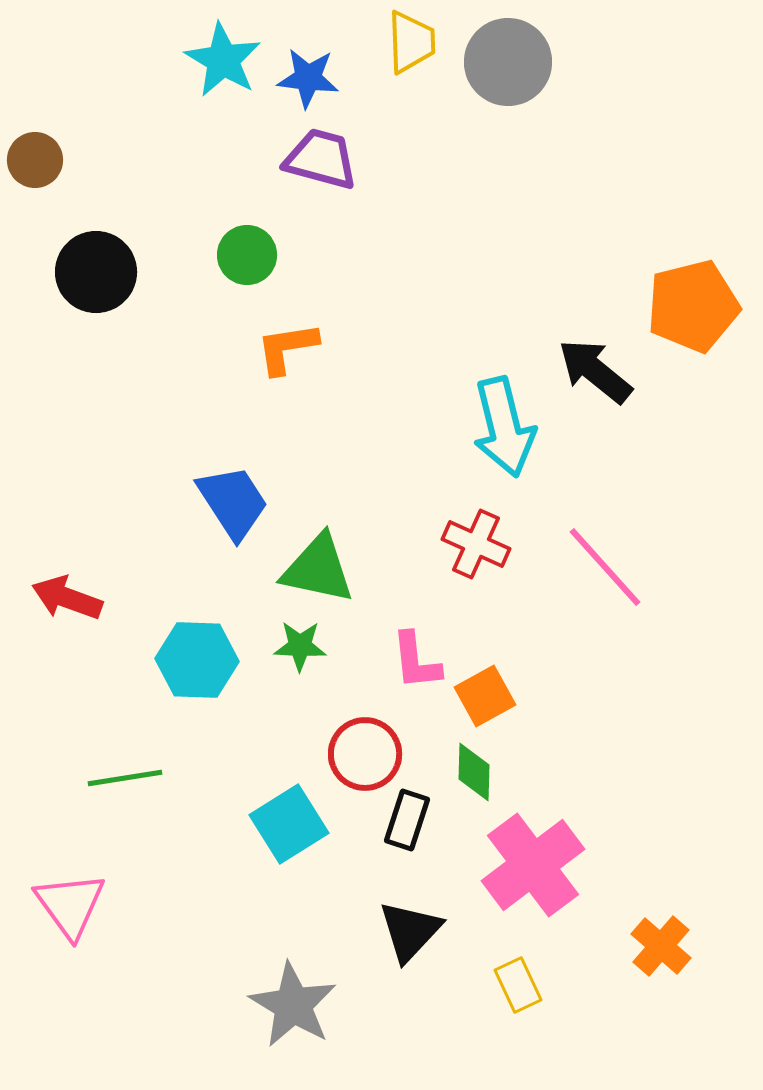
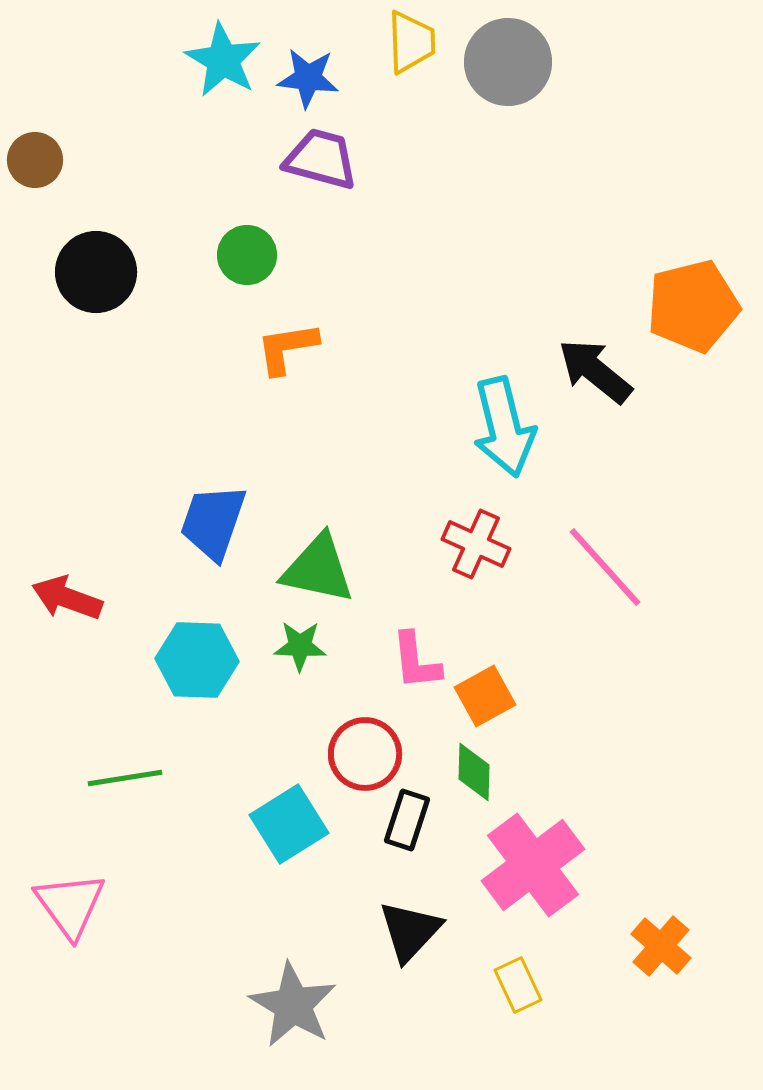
blue trapezoid: moved 20 px left, 20 px down; rotated 128 degrees counterclockwise
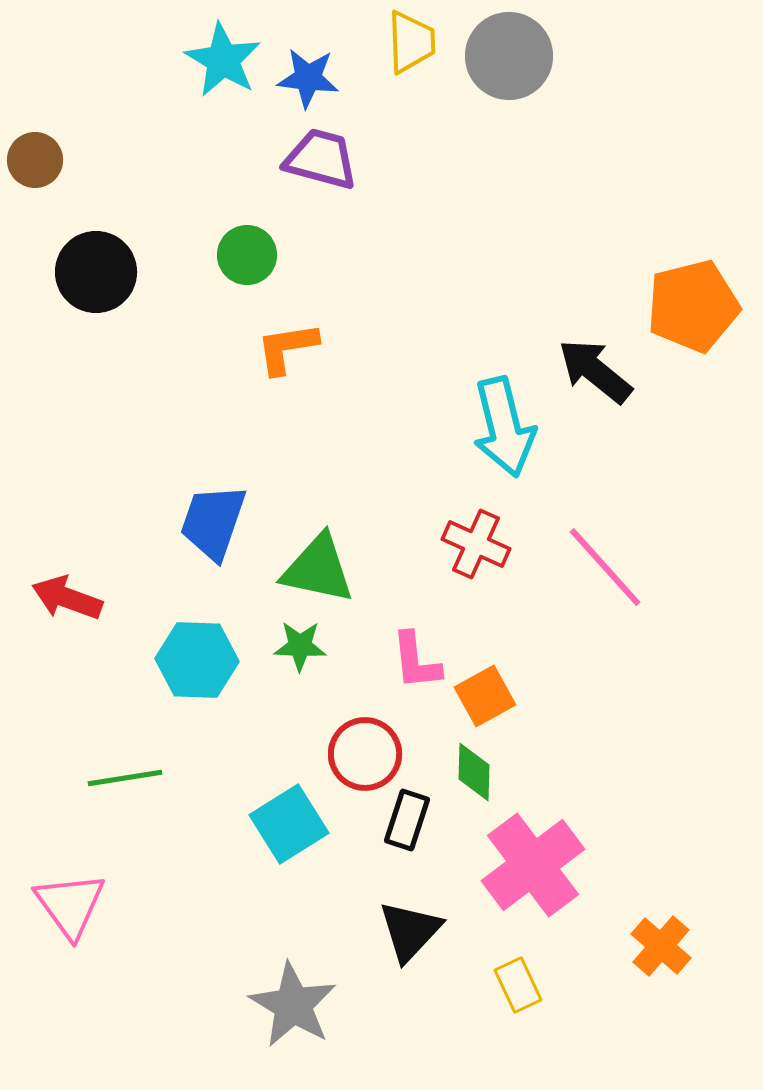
gray circle: moved 1 px right, 6 px up
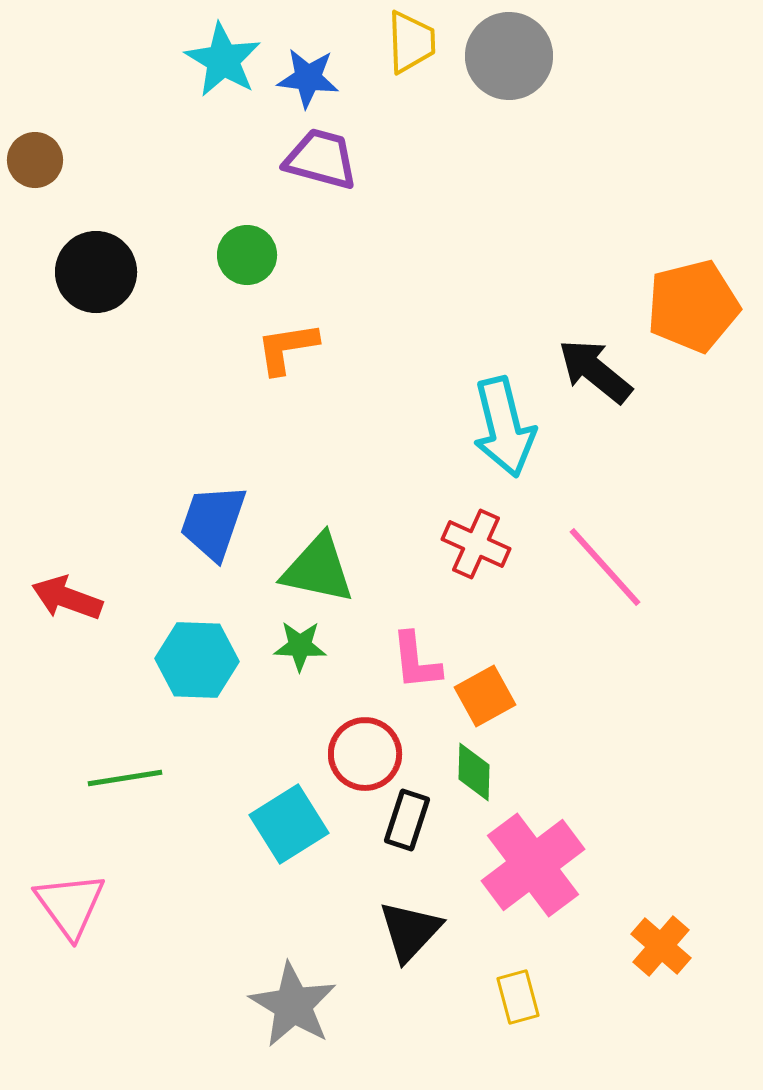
yellow rectangle: moved 12 px down; rotated 10 degrees clockwise
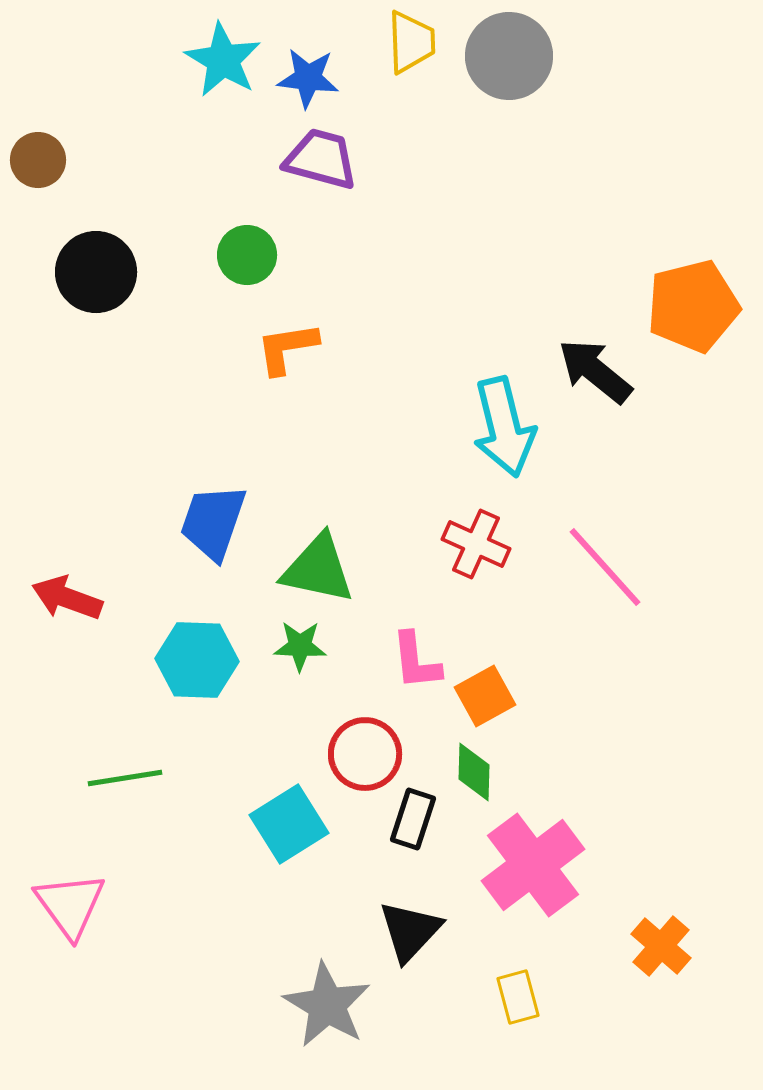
brown circle: moved 3 px right
black rectangle: moved 6 px right, 1 px up
gray star: moved 34 px right
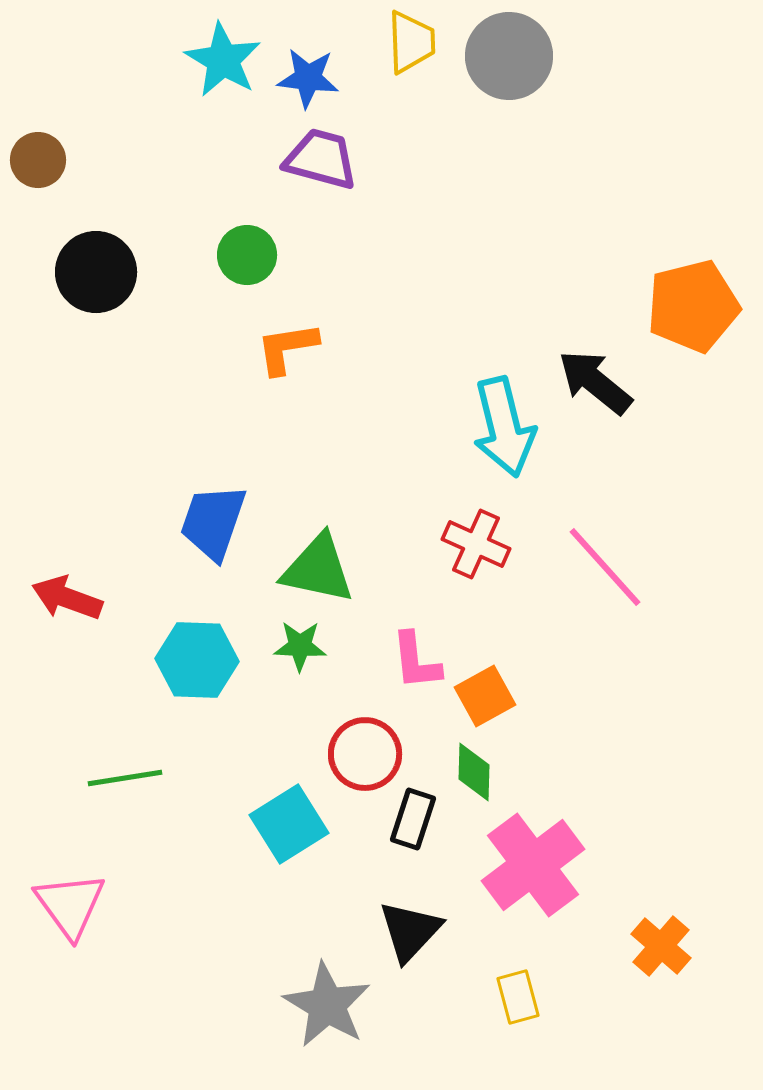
black arrow: moved 11 px down
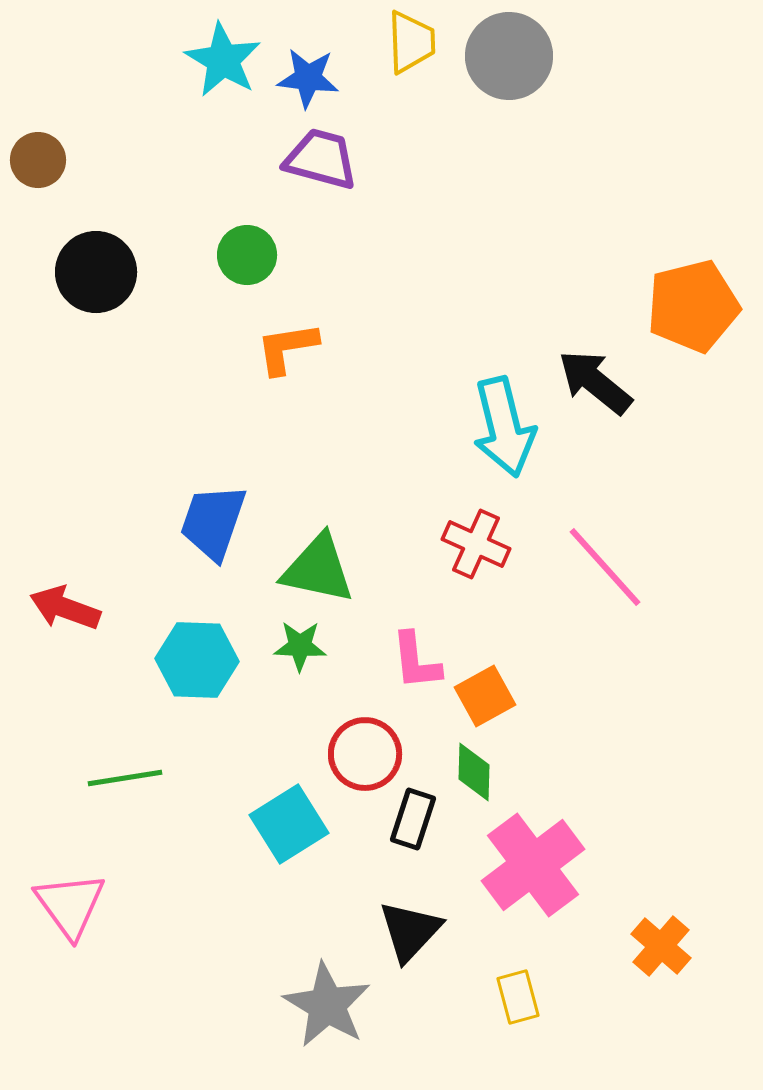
red arrow: moved 2 px left, 10 px down
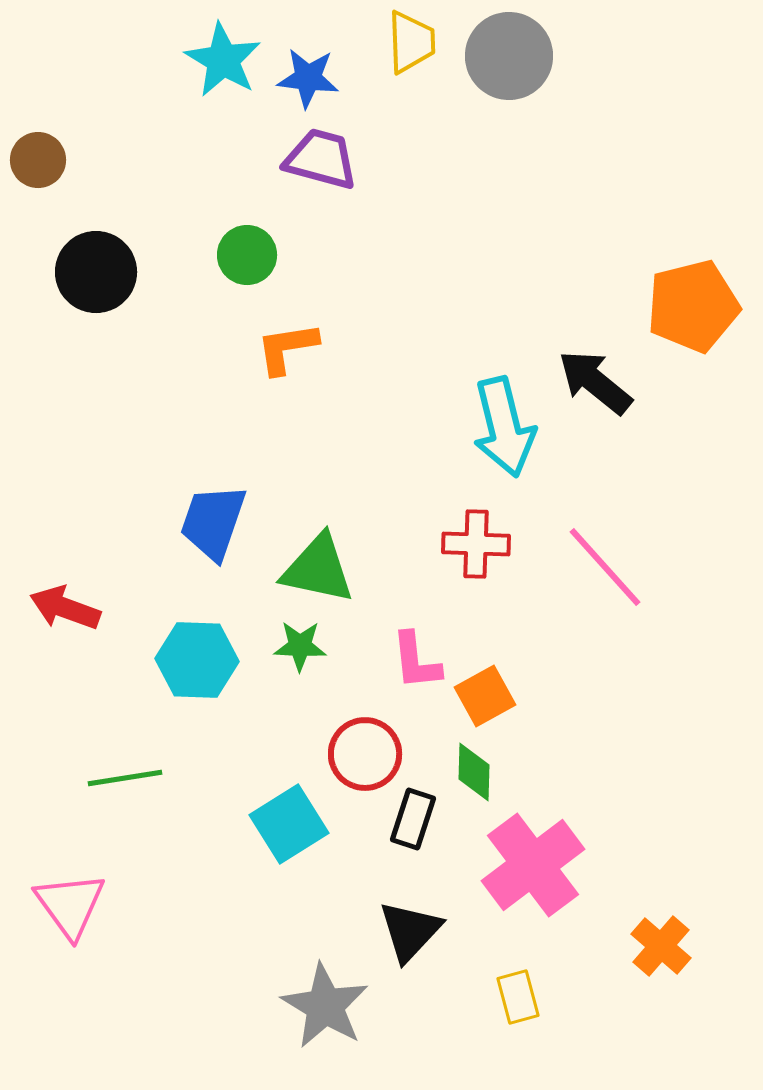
red cross: rotated 22 degrees counterclockwise
gray star: moved 2 px left, 1 px down
